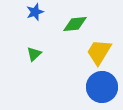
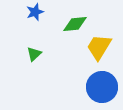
yellow trapezoid: moved 5 px up
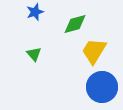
green diamond: rotated 10 degrees counterclockwise
yellow trapezoid: moved 5 px left, 4 px down
green triangle: rotated 28 degrees counterclockwise
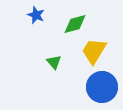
blue star: moved 1 px right, 3 px down; rotated 30 degrees counterclockwise
green triangle: moved 20 px right, 8 px down
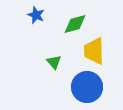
yellow trapezoid: rotated 32 degrees counterclockwise
blue circle: moved 15 px left
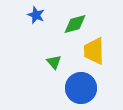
blue circle: moved 6 px left, 1 px down
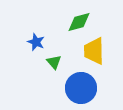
blue star: moved 27 px down
green diamond: moved 4 px right, 2 px up
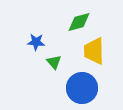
blue star: rotated 18 degrees counterclockwise
blue circle: moved 1 px right
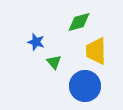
blue star: rotated 12 degrees clockwise
yellow trapezoid: moved 2 px right
blue circle: moved 3 px right, 2 px up
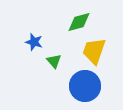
blue star: moved 2 px left
yellow trapezoid: moved 2 px left; rotated 20 degrees clockwise
green triangle: moved 1 px up
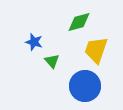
yellow trapezoid: moved 2 px right, 1 px up
green triangle: moved 2 px left
